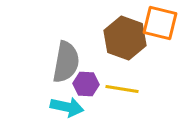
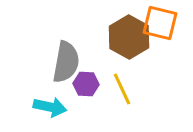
brown hexagon: moved 4 px right, 1 px up; rotated 9 degrees clockwise
yellow line: rotated 56 degrees clockwise
cyan arrow: moved 17 px left
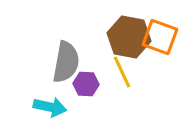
orange square: moved 14 px down; rotated 6 degrees clockwise
brown hexagon: rotated 18 degrees counterclockwise
yellow line: moved 17 px up
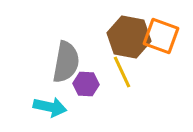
orange square: moved 1 px right, 1 px up
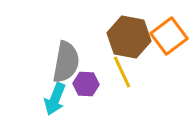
orange square: moved 8 px right; rotated 33 degrees clockwise
cyan arrow: moved 5 px right, 8 px up; rotated 100 degrees clockwise
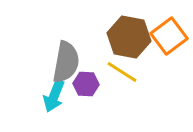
yellow line: rotated 32 degrees counterclockwise
cyan arrow: moved 1 px left, 3 px up
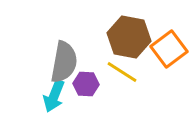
orange square: moved 13 px down
gray semicircle: moved 2 px left
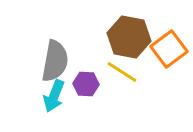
gray semicircle: moved 9 px left, 1 px up
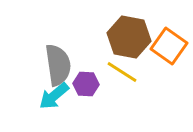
orange square: moved 3 px up; rotated 18 degrees counterclockwise
gray semicircle: moved 3 px right, 4 px down; rotated 18 degrees counterclockwise
cyan arrow: rotated 28 degrees clockwise
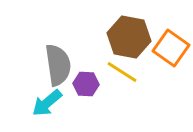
orange square: moved 2 px right, 2 px down
cyan arrow: moved 7 px left, 7 px down
